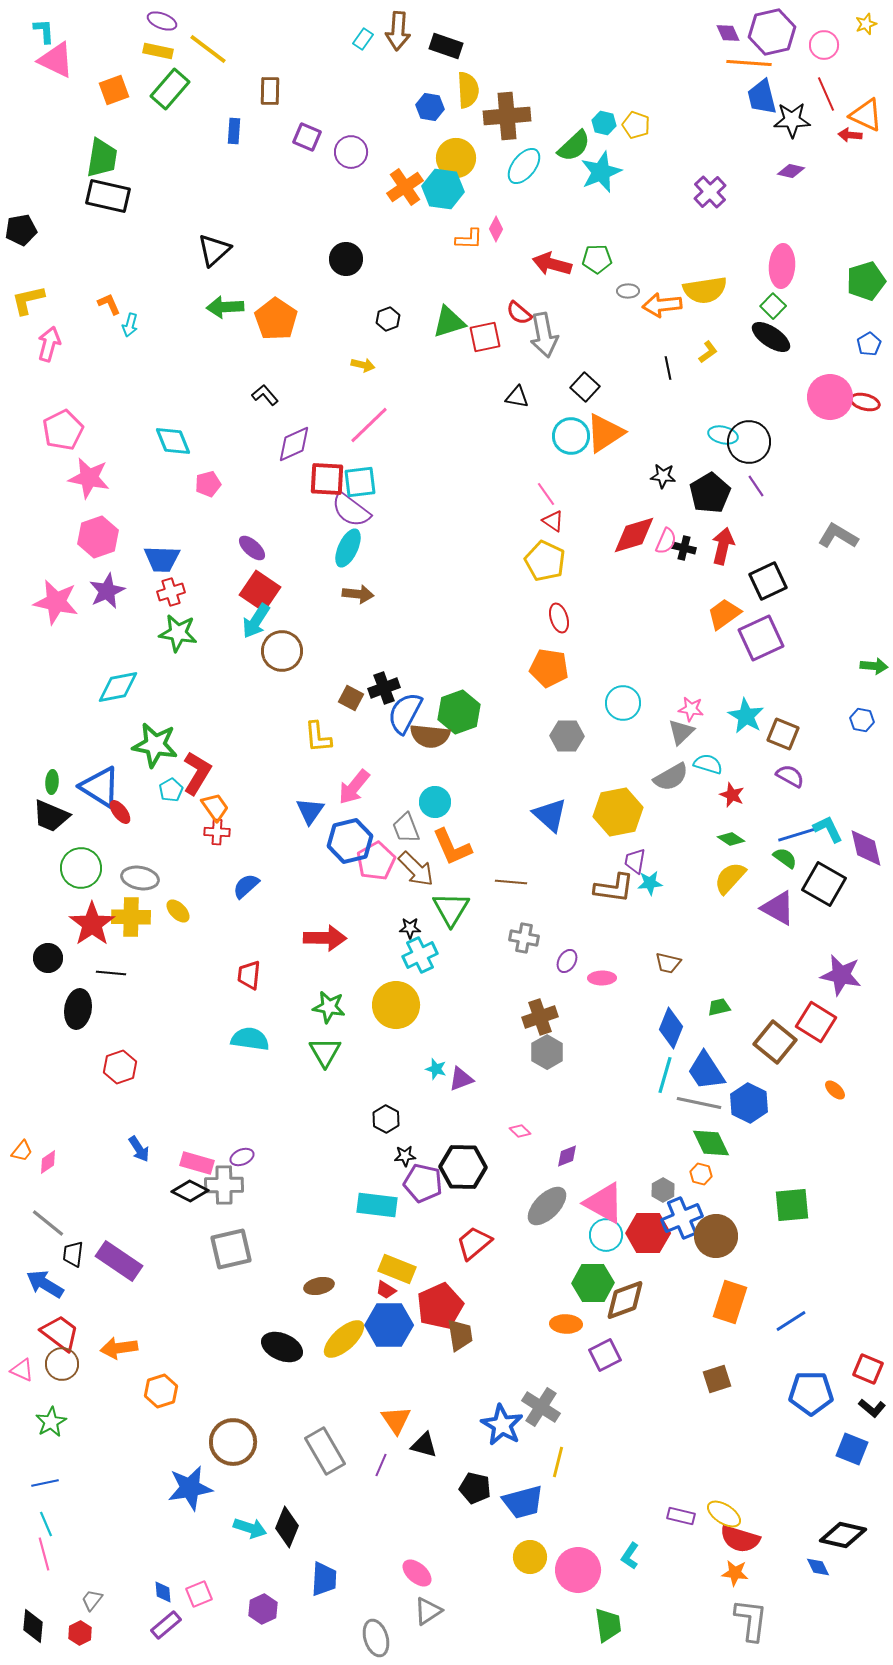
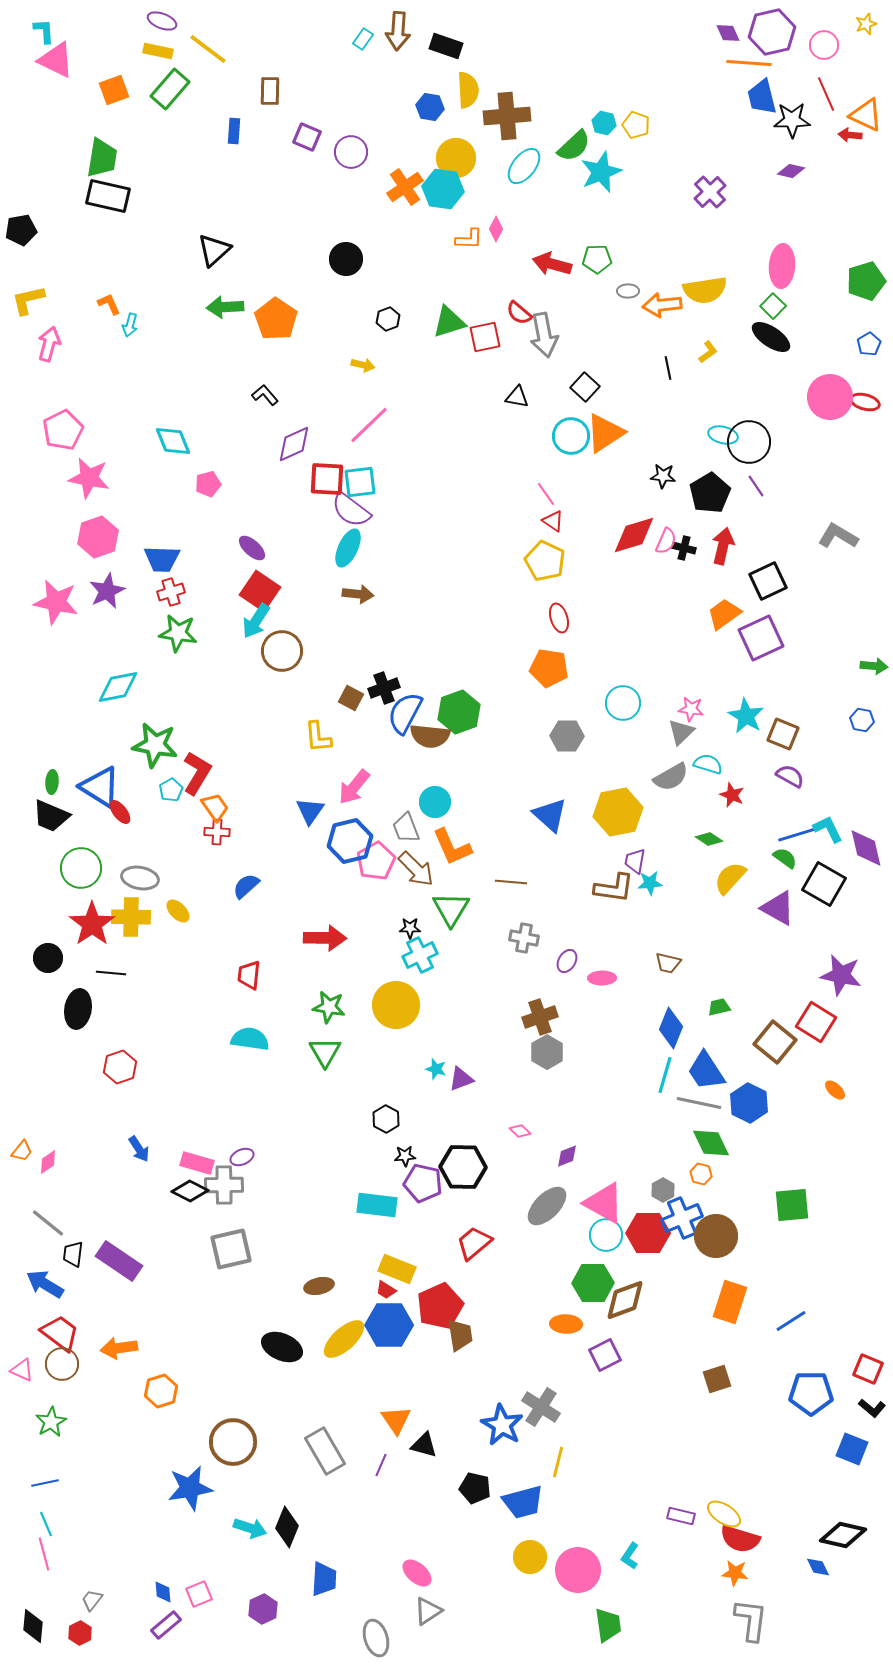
green diamond at (731, 839): moved 22 px left
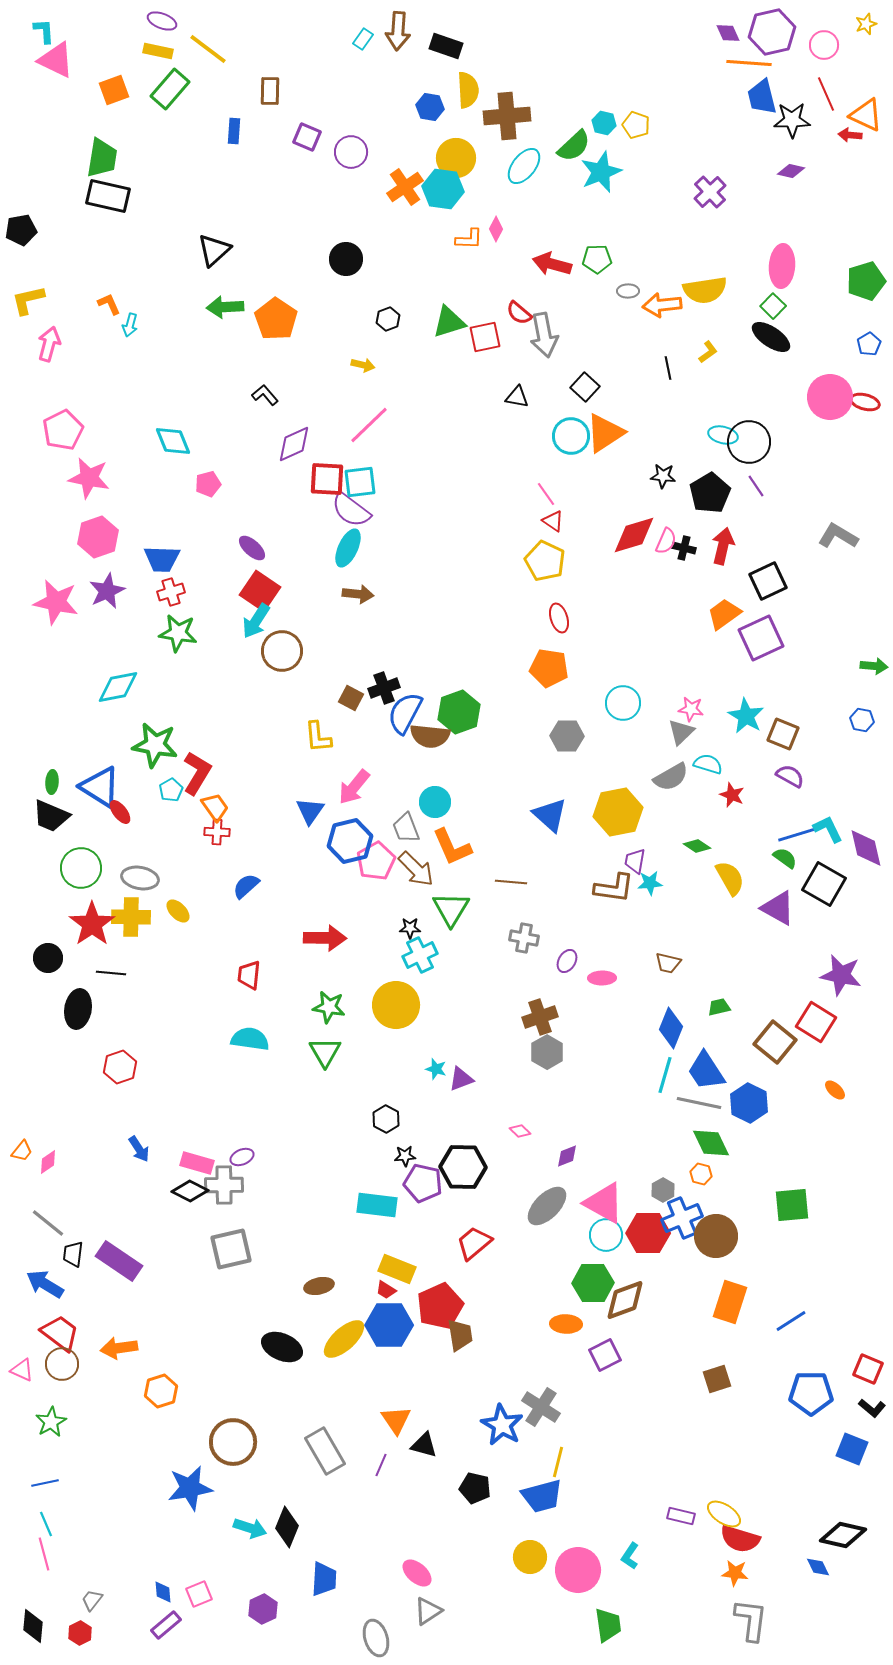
green diamond at (709, 839): moved 12 px left, 7 px down
yellow semicircle at (730, 878): rotated 108 degrees clockwise
blue trapezoid at (523, 1502): moved 19 px right, 6 px up
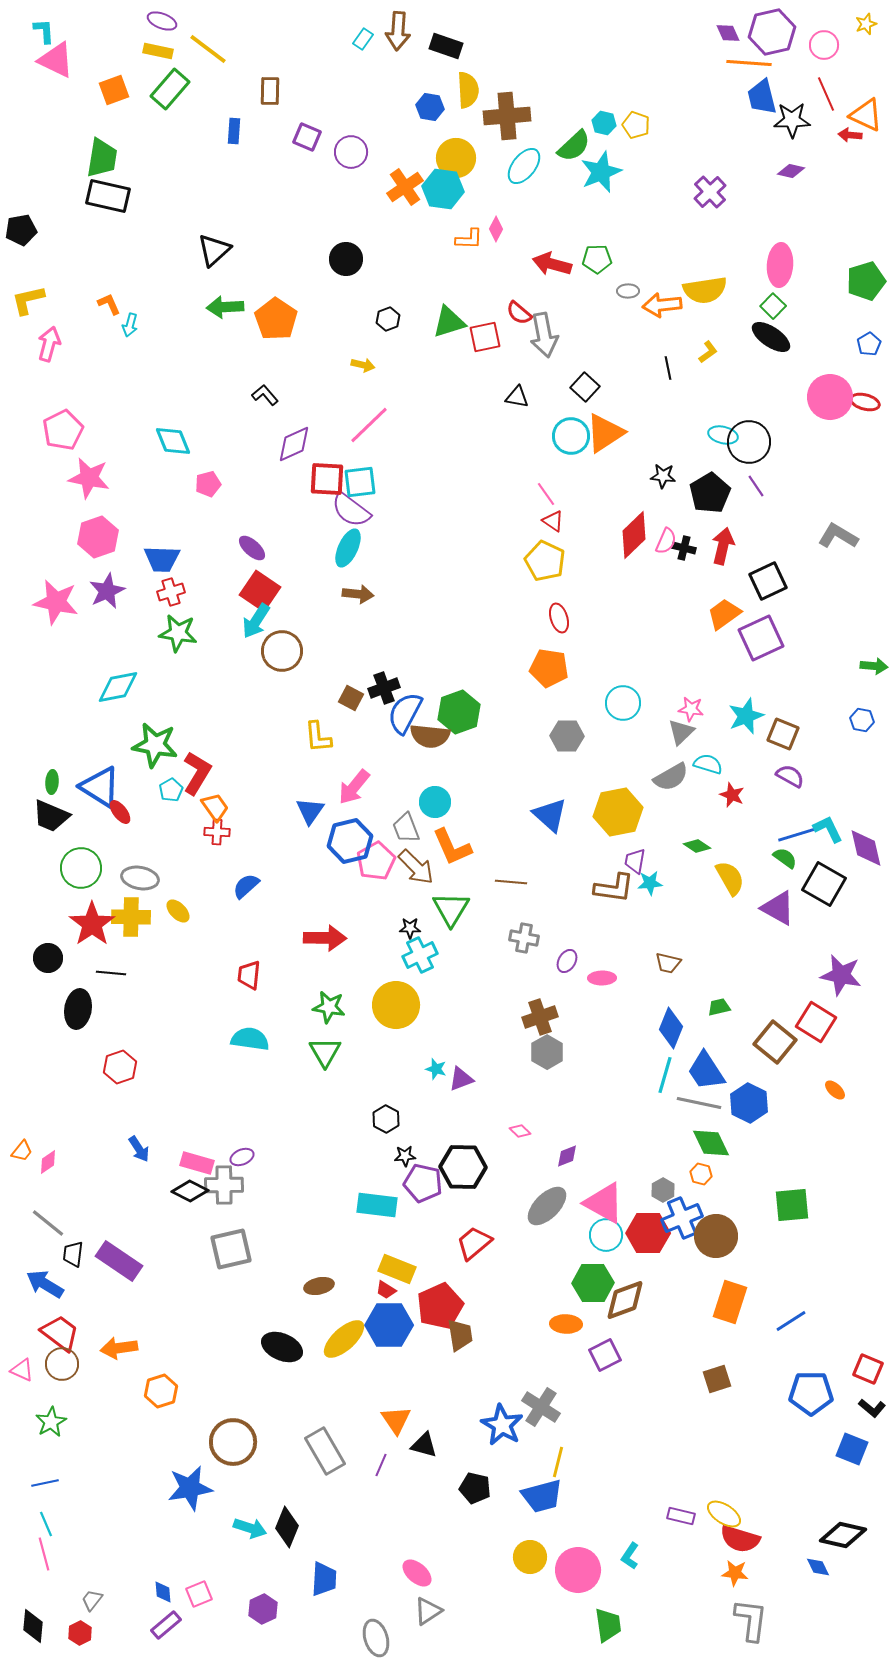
pink ellipse at (782, 266): moved 2 px left, 1 px up
red diamond at (634, 535): rotated 27 degrees counterclockwise
cyan star at (746, 716): rotated 21 degrees clockwise
brown arrow at (416, 869): moved 2 px up
